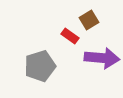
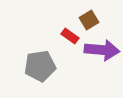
purple arrow: moved 8 px up
gray pentagon: rotated 8 degrees clockwise
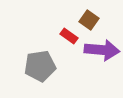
brown square: rotated 24 degrees counterclockwise
red rectangle: moved 1 px left
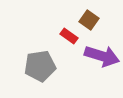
purple arrow: moved 6 px down; rotated 12 degrees clockwise
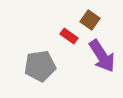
brown square: moved 1 px right
purple arrow: rotated 40 degrees clockwise
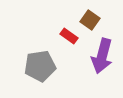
purple arrow: rotated 48 degrees clockwise
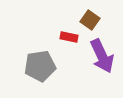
red rectangle: moved 1 px down; rotated 24 degrees counterclockwise
purple arrow: rotated 40 degrees counterclockwise
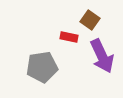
gray pentagon: moved 2 px right, 1 px down
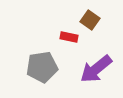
purple arrow: moved 6 px left, 13 px down; rotated 76 degrees clockwise
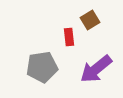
brown square: rotated 24 degrees clockwise
red rectangle: rotated 72 degrees clockwise
